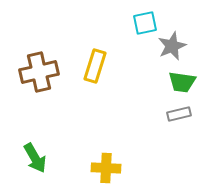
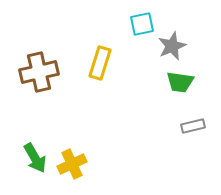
cyan square: moved 3 px left, 1 px down
yellow rectangle: moved 5 px right, 3 px up
green trapezoid: moved 2 px left
gray rectangle: moved 14 px right, 12 px down
yellow cross: moved 34 px left, 4 px up; rotated 28 degrees counterclockwise
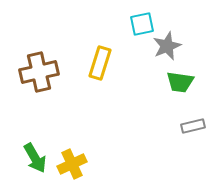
gray star: moved 5 px left
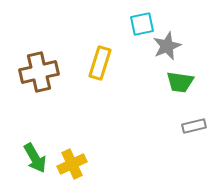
gray rectangle: moved 1 px right
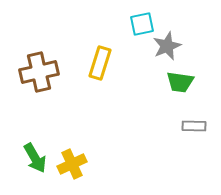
gray rectangle: rotated 15 degrees clockwise
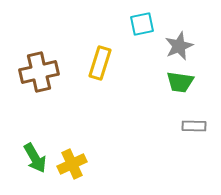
gray star: moved 12 px right
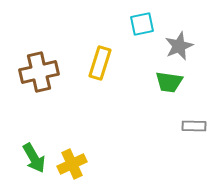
green trapezoid: moved 11 px left
green arrow: moved 1 px left
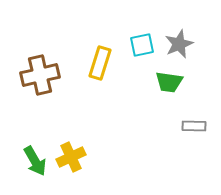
cyan square: moved 21 px down
gray star: moved 2 px up
brown cross: moved 1 px right, 3 px down
green arrow: moved 1 px right, 3 px down
yellow cross: moved 1 px left, 7 px up
